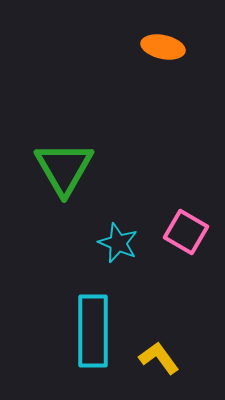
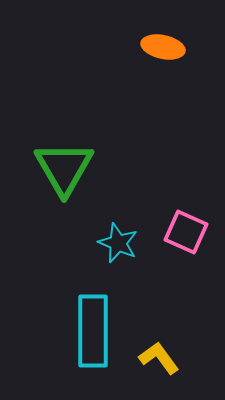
pink square: rotated 6 degrees counterclockwise
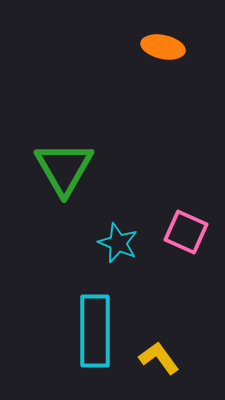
cyan rectangle: moved 2 px right
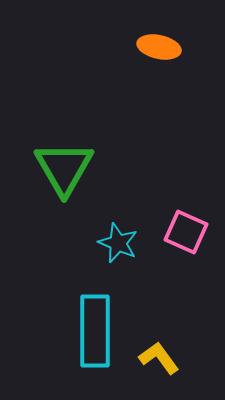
orange ellipse: moved 4 px left
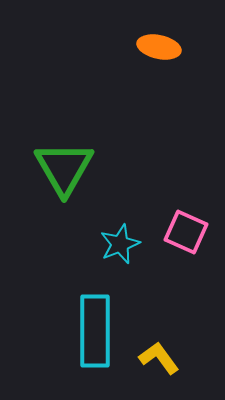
cyan star: moved 2 px right, 1 px down; rotated 27 degrees clockwise
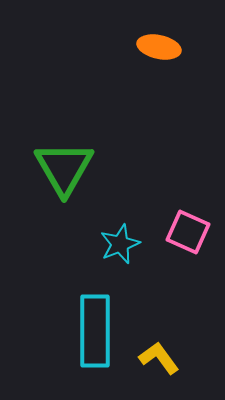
pink square: moved 2 px right
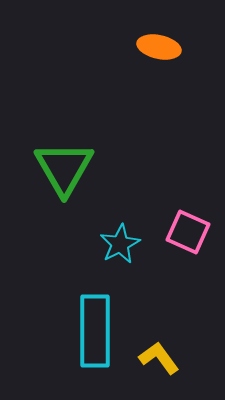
cyan star: rotated 6 degrees counterclockwise
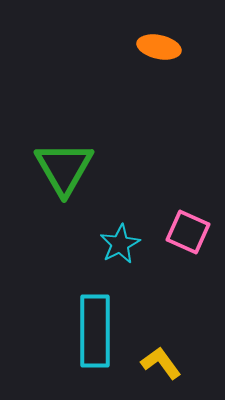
yellow L-shape: moved 2 px right, 5 px down
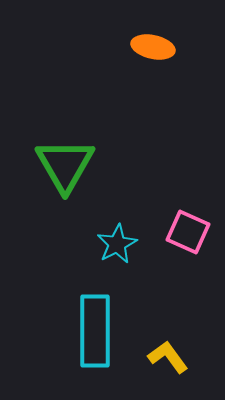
orange ellipse: moved 6 px left
green triangle: moved 1 px right, 3 px up
cyan star: moved 3 px left
yellow L-shape: moved 7 px right, 6 px up
